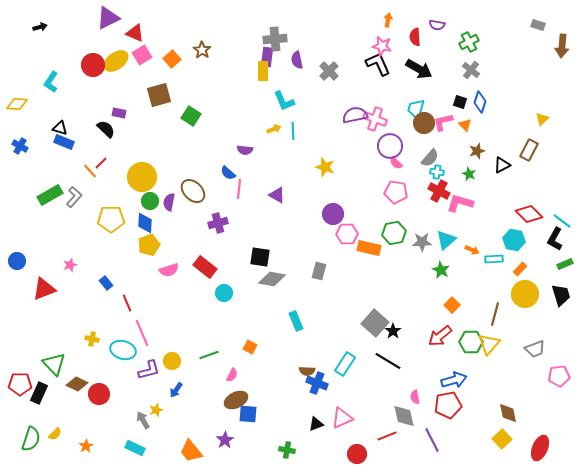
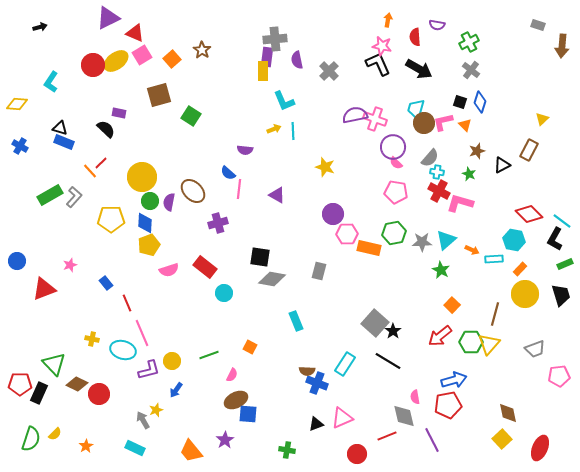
purple circle at (390, 146): moved 3 px right, 1 px down
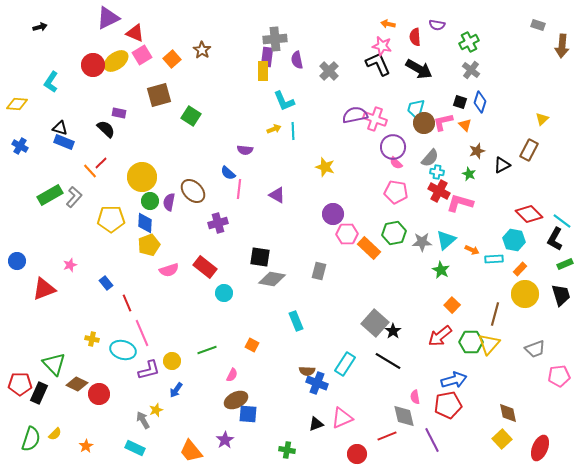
orange arrow at (388, 20): moved 4 px down; rotated 88 degrees counterclockwise
orange rectangle at (369, 248): rotated 30 degrees clockwise
orange square at (250, 347): moved 2 px right, 2 px up
green line at (209, 355): moved 2 px left, 5 px up
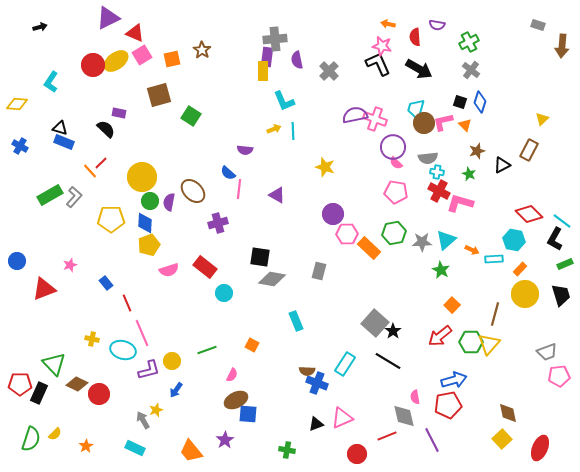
orange square at (172, 59): rotated 30 degrees clockwise
gray semicircle at (430, 158): moved 2 px left; rotated 42 degrees clockwise
gray trapezoid at (535, 349): moved 12 px right, 3 px down
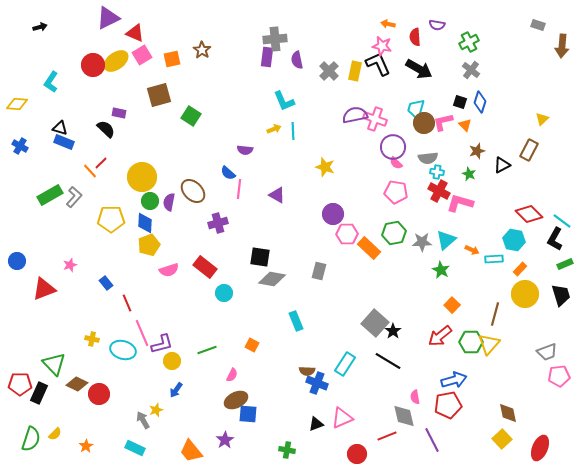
yellow rectangle at (263, 71): moved 92 px right; rotated 12 degrees clockwise
purple L-shape at (149, 370): moved 13 px right, 26 px up
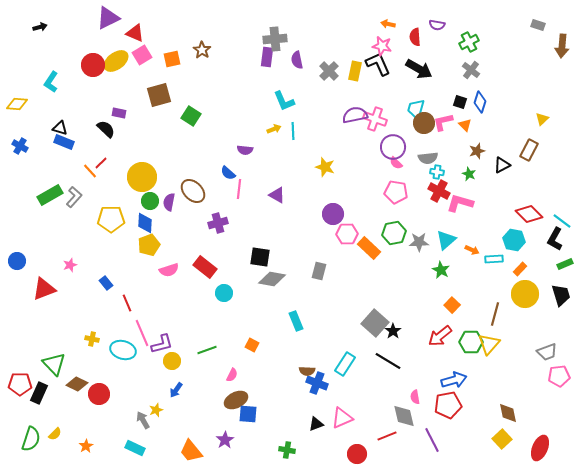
gray star at (422, 242): moved 3 px left
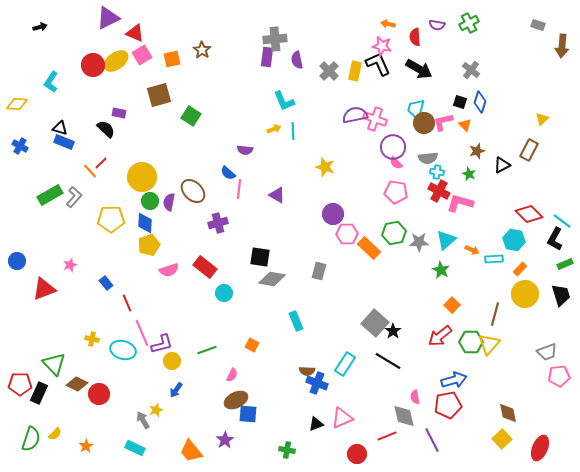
green cross at (469, 42): moved 19 px up
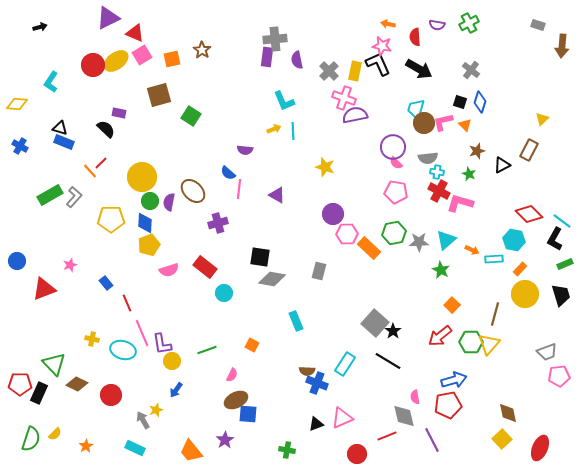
pink cross at (375, 119): moved 31 px left, 21 px up
purple L-shape at (162, 344): rotated 95 degrees clockwise
red circle at (99, 394): moved 12 px right, 1 px down
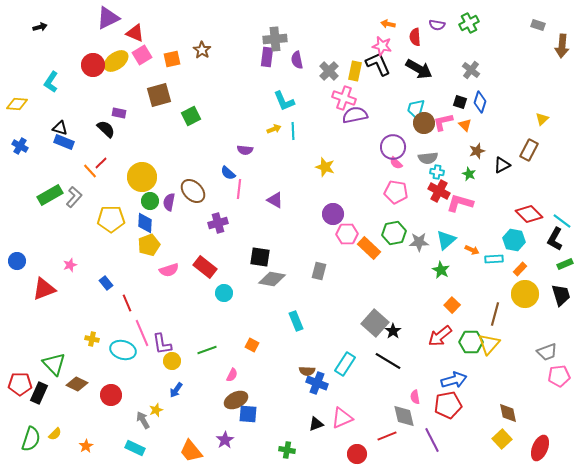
green square at (191, 116): rotated 30 degrees clockwise
purple triangle at (277, 195): moved 2 px left, 5 px down
